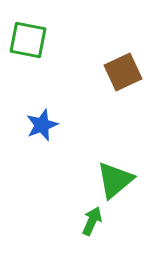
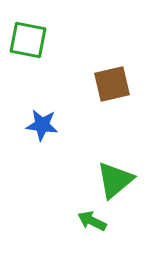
brown square: moved 11 px left, 12 px down; rotated 12 degrees clockwise
blue star: rotated 28 degrees clockwise
green arrow: rotated 88 degrees counterclockwise
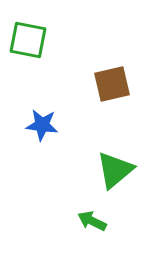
green triangle: moved 10 px up
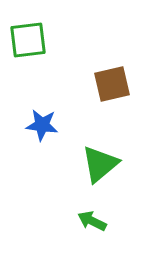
green square: rotated 18 degrees counterclockwise
green triangle: moved 15 px left, 6 px up
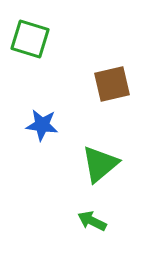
green square: moved 2 px right, 1 px up; rotated 24 degrees clockwise
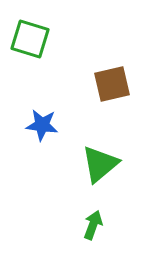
green arrow: moved 1 px right, 4 px down; rotated 84 degrees clockwise
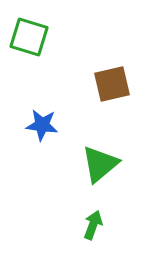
green square: moved 1 px left, 2 px up
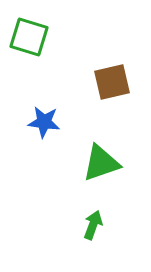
brown square: moved 2 px up
blue star: moved 2 px right, 3 px up
green triangle: moved 1 px right, 1 px up; rotated 21 degrees clockwise
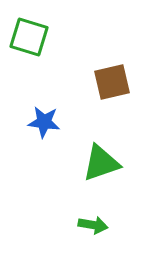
green arrow: rotated 80 degrees clockwise
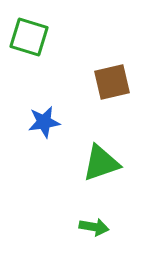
blue star: rotated 16 degrees counterclockwise
green arrow: moved 1 px right, 2 px down
